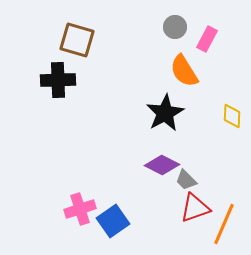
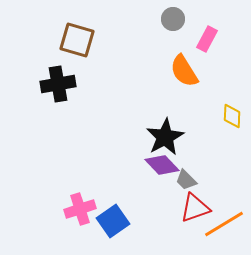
gray circle: moved 2 px left, 8 px up
black cross: moved 4 px down; rotated 8 degrees counterclockwise
black star: moved 24 px down
purple diamond: rotated 20 degrees clockwise
orange line: rotated 36 degrees clockwise
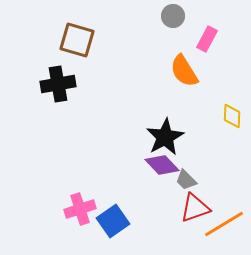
gray circle: moved 3 px up
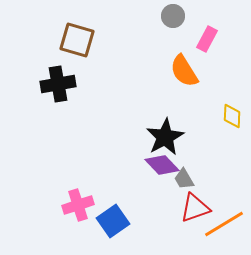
gray trapezoid: moved 2 px left, 1 px up; rotated 15 degrees clockwise
pink cross: moved 2 px left, 4 px up
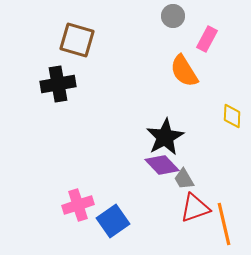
orange line: rotated 72 degrees counterclockwise
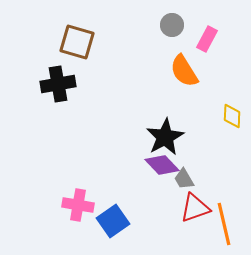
gray circle: moved 1 px left, 9 px down
brown square: moved 2 px down
pink cross: rotated 28 degrees clockwise
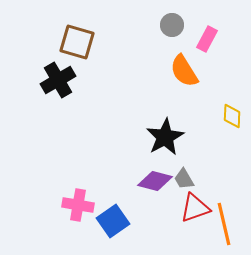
black cross: moved 4 px up; rotated 20 degrees counterclockwise
purple diamond: moved 7 px left, 16 px down; rotated 32 degrees counterclockwise
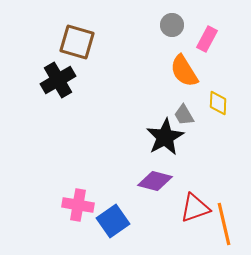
yellow diamond: moved 14 px left, 13 px up
gray trapezoid: moved 64 px up
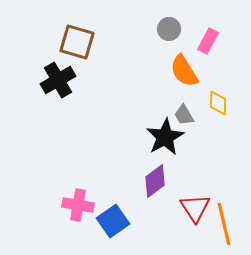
gray circle: moved 3 px left, 4 px down
pink rectangle: moved 1 px right, 2 px down
purple diamond: rotated 52 degrees counterclockwise
red triangle: rotated 44 degrees counterclockwise
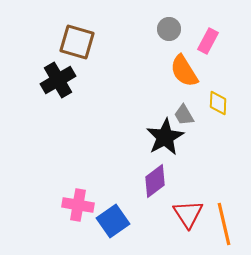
red triangle: moved 7 px left, 6 px down
